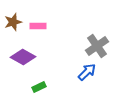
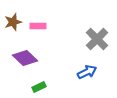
gray cross: moved 7 px up; rotated 10 degrees counterclockwise
purple diamond: moved 2 px right, 1 px down; rotated 15 degrees clockwise
blue arrow: rotated 18 degrees clockwise
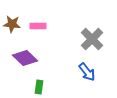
brown star: moved 1 px left, 2 px down; rotated 24 degrees clockwise
gray cross: moved 5 px left
blue arrow: rotated 78 degrees clockwise
green rectangle: rotated 56 degrees counterclockwise
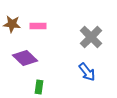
gray cross: moved 1 px left, 2 px up
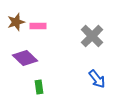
brown star: moved 4 px right, 2 px up; rotated 24 degrees counterclockwise
gray cross: moved 1 px right, 1 px up
blue arrow: moved 10 px right, 7 px down
green rectangle: rotated 16 degrees counterclockwise
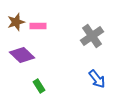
gray cross: rotated 10 degrees clockwise
purple diamond: moved 3 px left, 3 px up
green rectangle: moved 1 px up; rotated 24 degrees counterclockwise
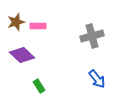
gray cross: rotated 20 degrees clockwise
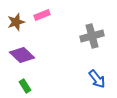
pink rectangle: moved 4 px right, 11 px up; rotated 21 degrees counterclockwise
green rectangle: moved 14 px left
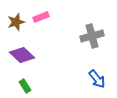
pink rectangle: moved 1 px left, 2 px down
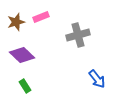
gray cross: moved 14 px left, 1 px up
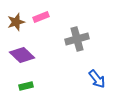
gray cross: moved 1 px left, 4 px down
green rectangle: moved 1 px right; rotated 72 degrees counterclockwise
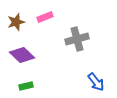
pink rectangle: moved 4 px right
blue arrow: moved 1 px left, 3 px down
